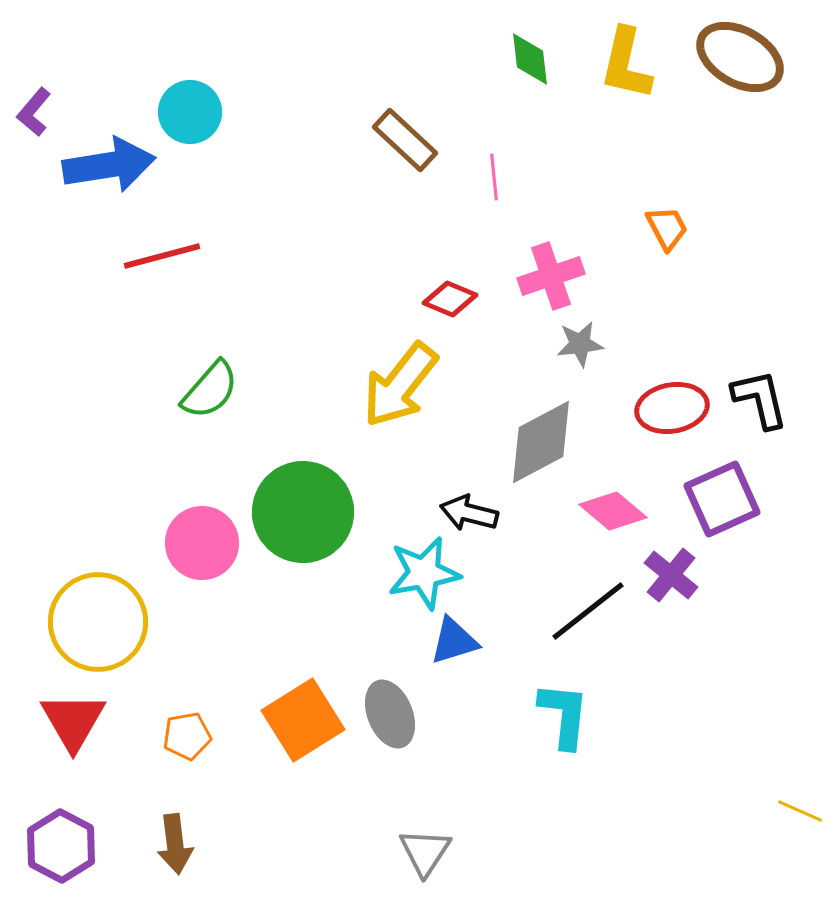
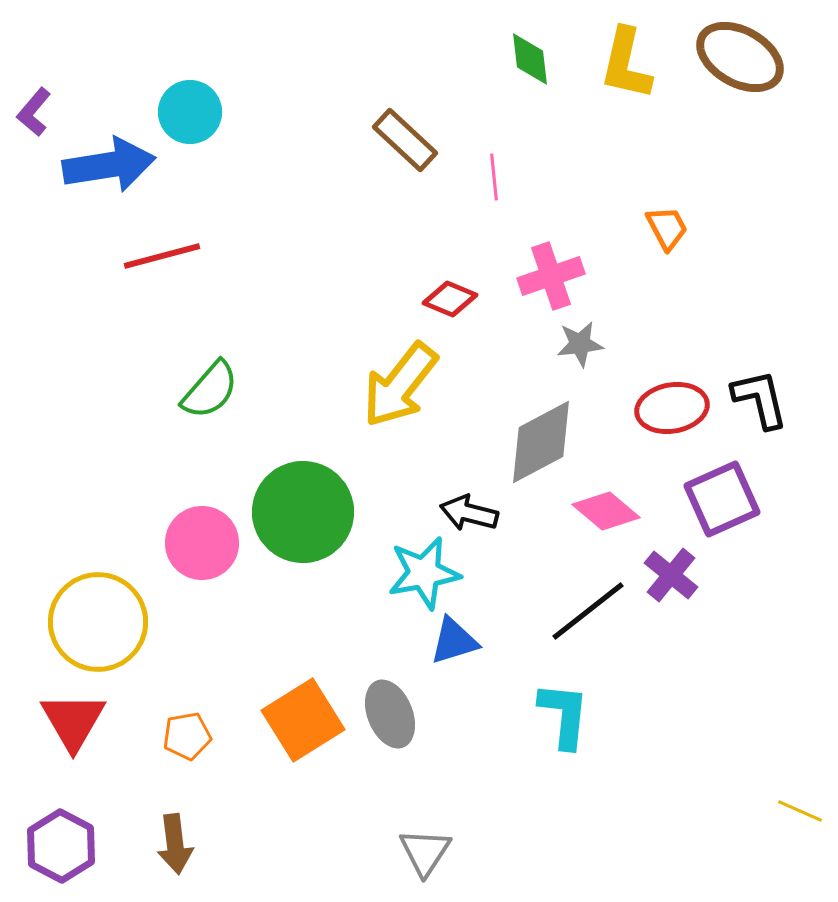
pink diamond: moved 7 px left
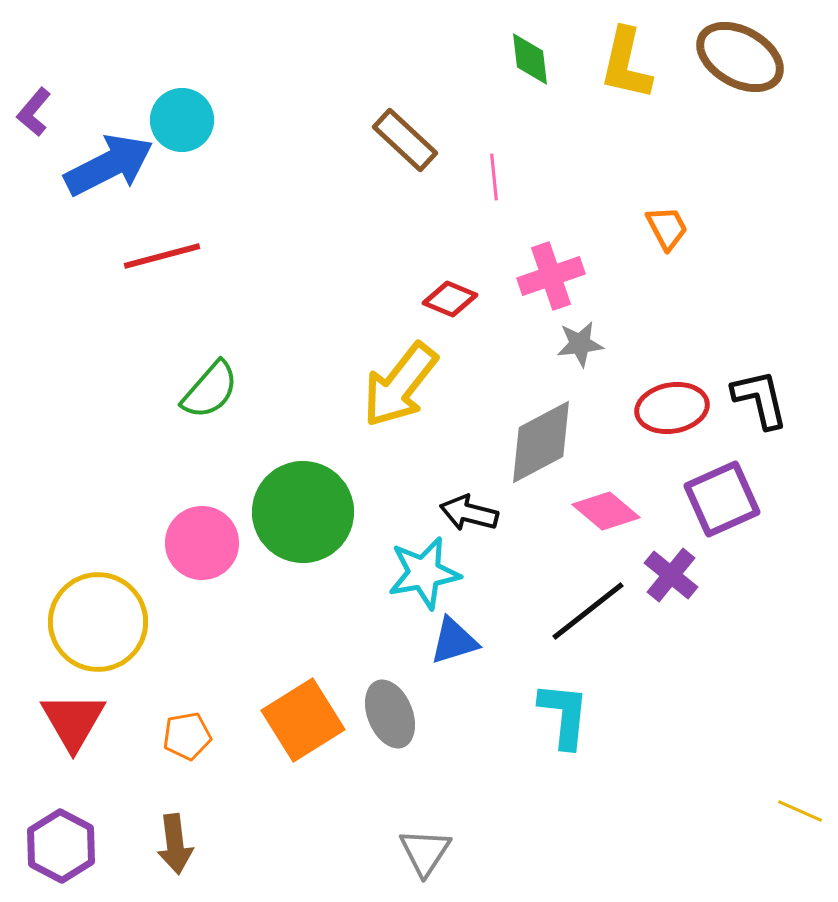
cyan circle: moved 8 px left, 8 px down
blue arrow: rotated 18 degrees counterclockwise
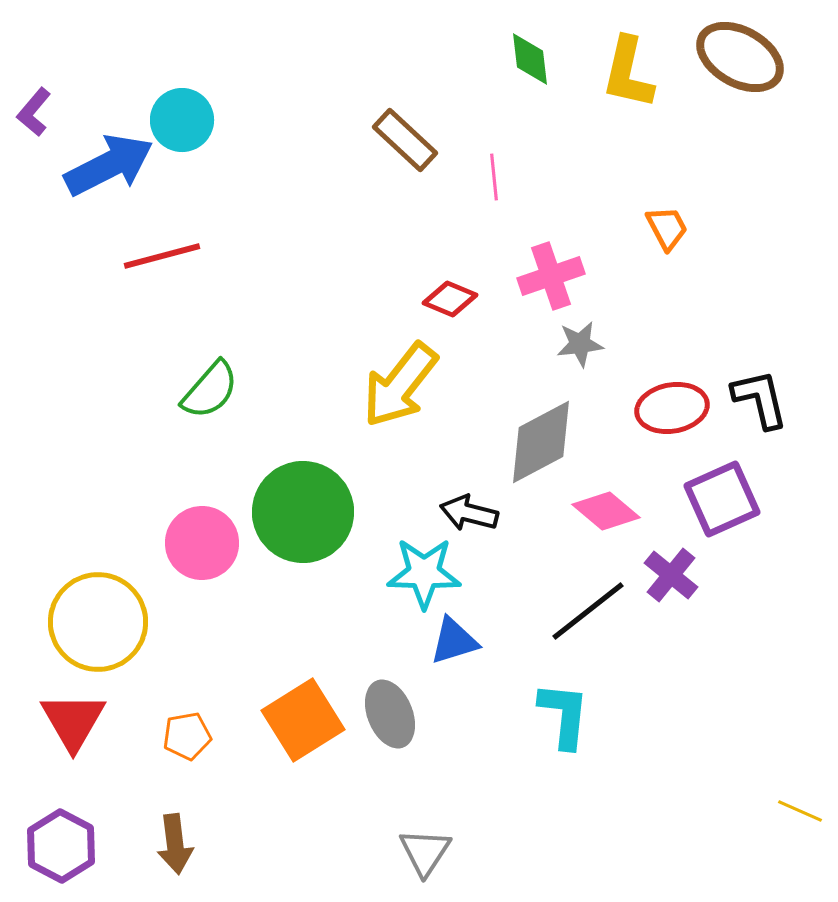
yellow L-shape: moved 2 px right, 9 px down
cyan star: rotated 12 degrees clockwise
